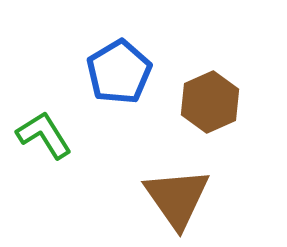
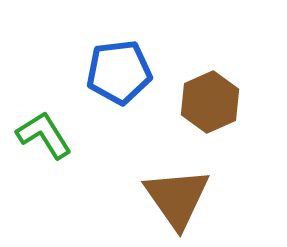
blue pentagon: rotated 24 degrees clockwise
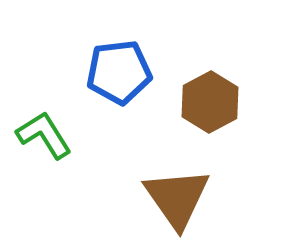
brown hexagon: rotated 4 degrees counterclockwise
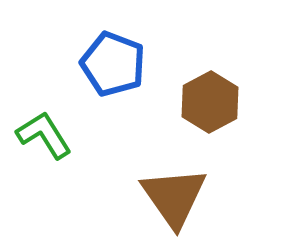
blue pentagon: moved 6 px left, 8 px up; rotated 28 degrees clockwise
brown triangle: moved 3 px left, 1 px up
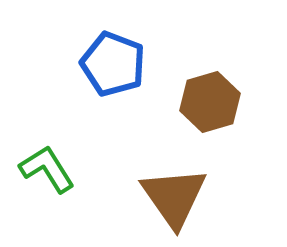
brown hexagon: rotated 12 degrees clockwise
green L-shape: moved 3 px right, 34 px down
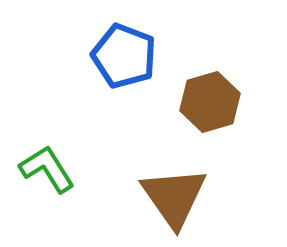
blue pentagon: moved 11 px right, 8 px up
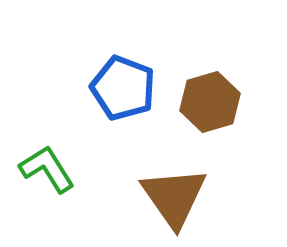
blue pentagon: moved 1 px left, 32 px down
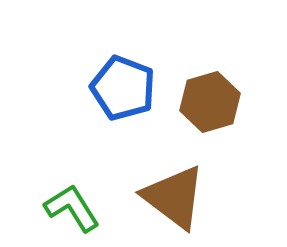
green L-shape: moved 25 px right, 39 px down
brown triangle: rotated 18 degrees counterclockwise
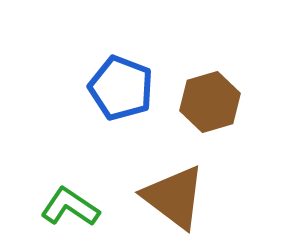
blue pentagon: moved 2 px left
green L-shape: moved 2 px left, 1 px up; rotated 24 degrees counterclockwise
